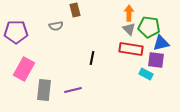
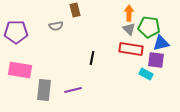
pink rectangle: moved 4 px left, 1 px down; rotated 70 degrees clockwise
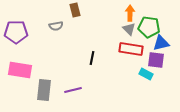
orange arrow: moved 1 px right
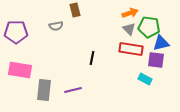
orange arrow: rotated 70 degrees clockwise
cyan rectangle: moved 1 px left, 5 px down
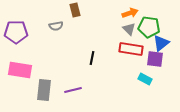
blue triangle: rotated 24 degrees counterclockwise
purple square: moved 1 px left, 1 px up
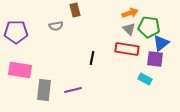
red rectangle: moved 4 px left
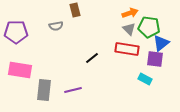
black line: rotated 40 degrees clockwise
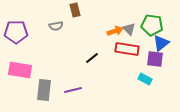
orange arrow: moved 15 px left, 18 px down
green pentagon: moved 3 px right, 2 px up
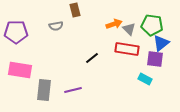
orange arrow: moved 1 px left, 7 px up
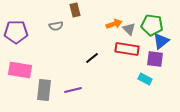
blue triangle: moved 2 px up
